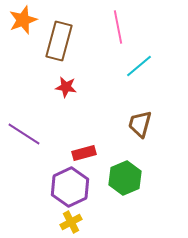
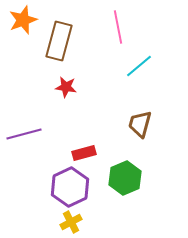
purple line: rotated 48 degrees counterclockwise
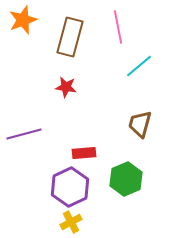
brown rectangle: moved 11 px right, 4 px up
red rectangle: rotated 10 degrees clockwise
green hexagon: moved 1 px right, 1 px down
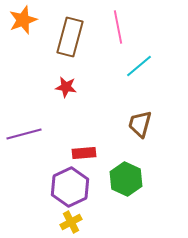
green hexagon: rotated 12 degrees counterclockwise
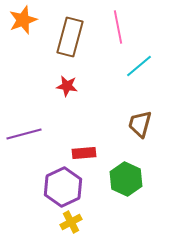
red star: moved 1 px right, 1 px up
purple hexagon: moved 7 px left
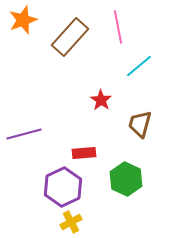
brown rectangle: rotated 27 degrees clockwise
red star: moved 34 px right, 14 px down; rotated 25 degrees clockwise
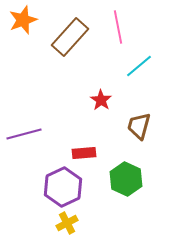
brown trapezoid: moved 1 px left, 2 px down
yellow cross: moved 4 px left, 1 px down
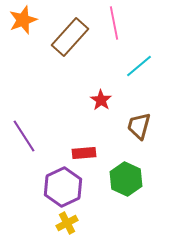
pink line: moved 4 px left, 4 px up
purple line: moved 2 px down; rotated 72 degrees clockwise
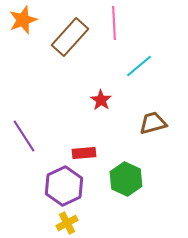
pink line: rotated 8 degrees clockwise
brown trapezoid: moved 14 px right, 3 px up; rotated 60 degrees clockwise
purple hexagon: moved 1 px right, 1 px up
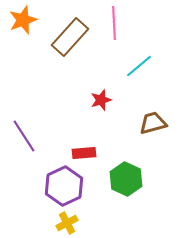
red star: rotated 20 degrees clockwise
